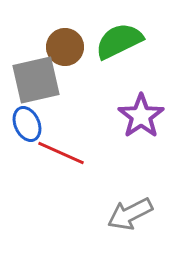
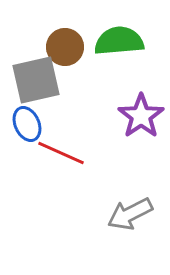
green semicircle: rotated 21 degrees clockwise
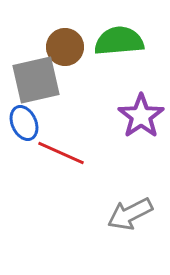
blue ellipse: moved 3 px left, 1 px up
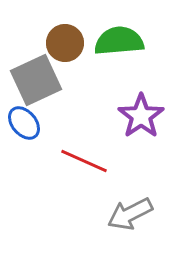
brown circle: moved 4 px up
gray square: rotated 12 degrees counterclockwise
blue ellipse: rotated 16 degrees counterclockwise
red line: moved 23 px right, 8 px down
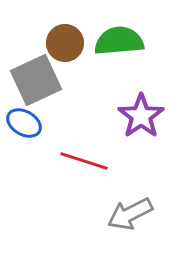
blue ellipse: rotated 20 degrees counterclockwise
red line: rotated 6 degrees counterclockwise
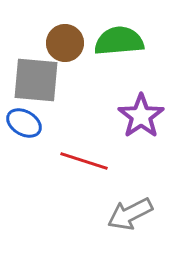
gray square: rotated 30 degrees clockwise
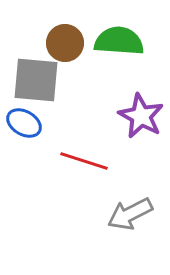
green semicircle: rotated 9 degrees clockwise
purple star: rotated 9 degrees counterclockwise
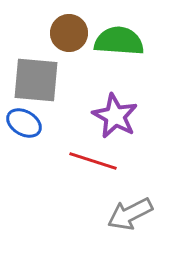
brown circle: moved 4 px right, 10 px up
purple star: moved 26 px left
red line: moved 9 px right
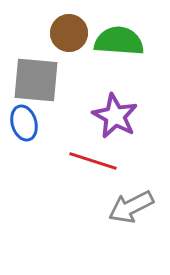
blue ellipse: rotated 44 degrees clockwise
gray arrow: moved 1 px right, 7 px up
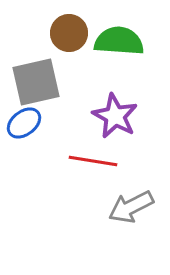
gray square: moved 2 px down; rotated 18 degrees counterclockwise
blue ellipse: rotated 68 degrees clockwise
red line: rotated 9 degrees counterclockwise
